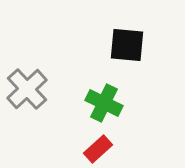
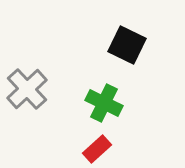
black square: rotated 21 degrees clockwise
red rectangle: moved 1 px left
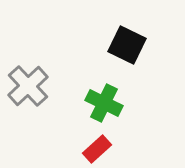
gray cross: moved 1 px right, 3 px up
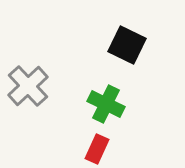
green cross: moved 2 px right, 1 px down
red rectangle: rotated 24 degrees counterclockwise
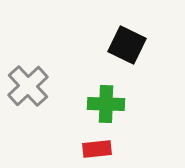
green cross: rotated 24 degrees counterclockwise
red rectangle: rotated 60 degrees clockwise
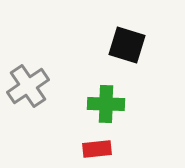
black square: rotated 9 degrees counterclockwise
gray cross: rotated 9 degrees clockwise
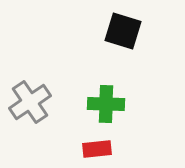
black square: moved 4 px left, 14 px up
gray cross: moved 2 px right, 16 px down
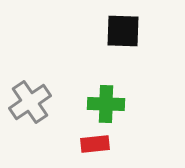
black square: rotated 15 degrees counterclockwise
red rectangle: moved 2 px left, 5 px up
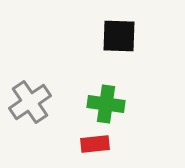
black square: moved 4 px left, 5 px down
green cross: rotated 6 degrees clockwise
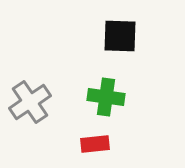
black square: moved 1 px right
green cross: moved 7 px up
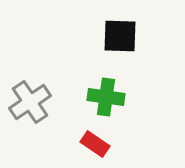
red rectangle: rotated 40 degrees clockwise
